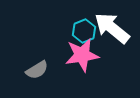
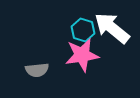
cyan hexagon: moved 1 px left, 1 px up; rotated 20 degrees counterclockwise
gray semicircle: rotated 25 degrees clockwise
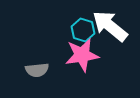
white arrow: moved 2 px left, 2 px up
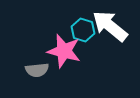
pink star: moved 18 px left, 4 px up; rotated 24 degrees clockwise
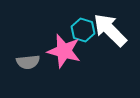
white arrow: moved 4 px down; rotated 6 degrees clockwise
gray semicircle: moved 9 px left, 8 px up
